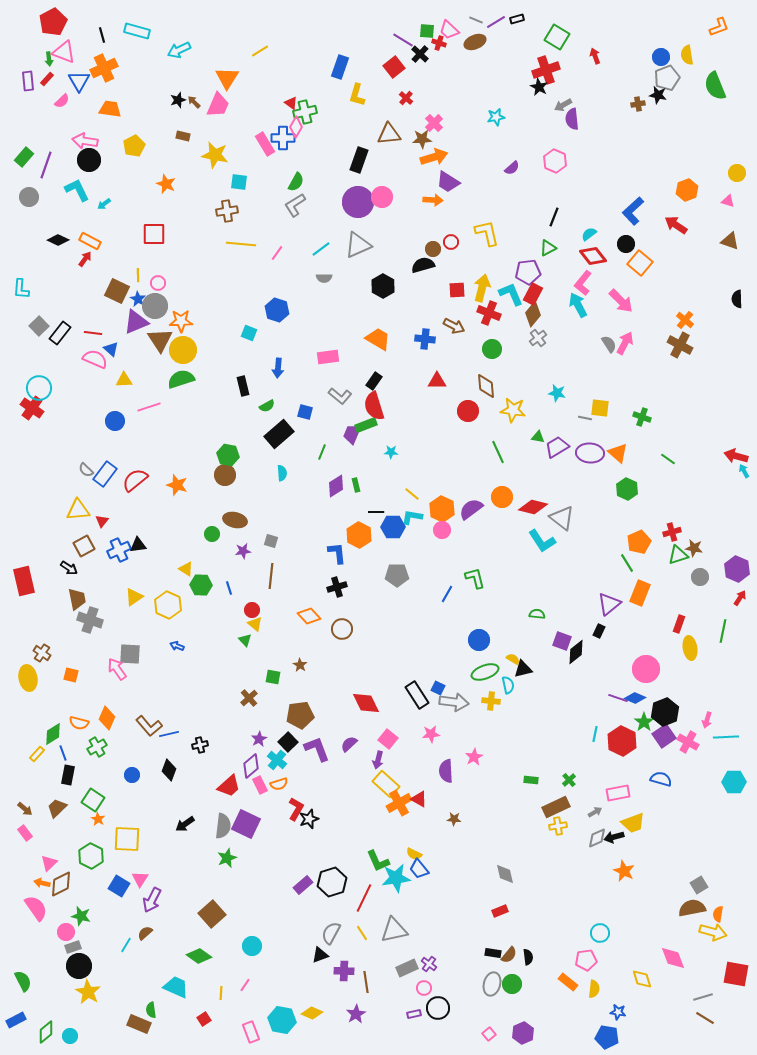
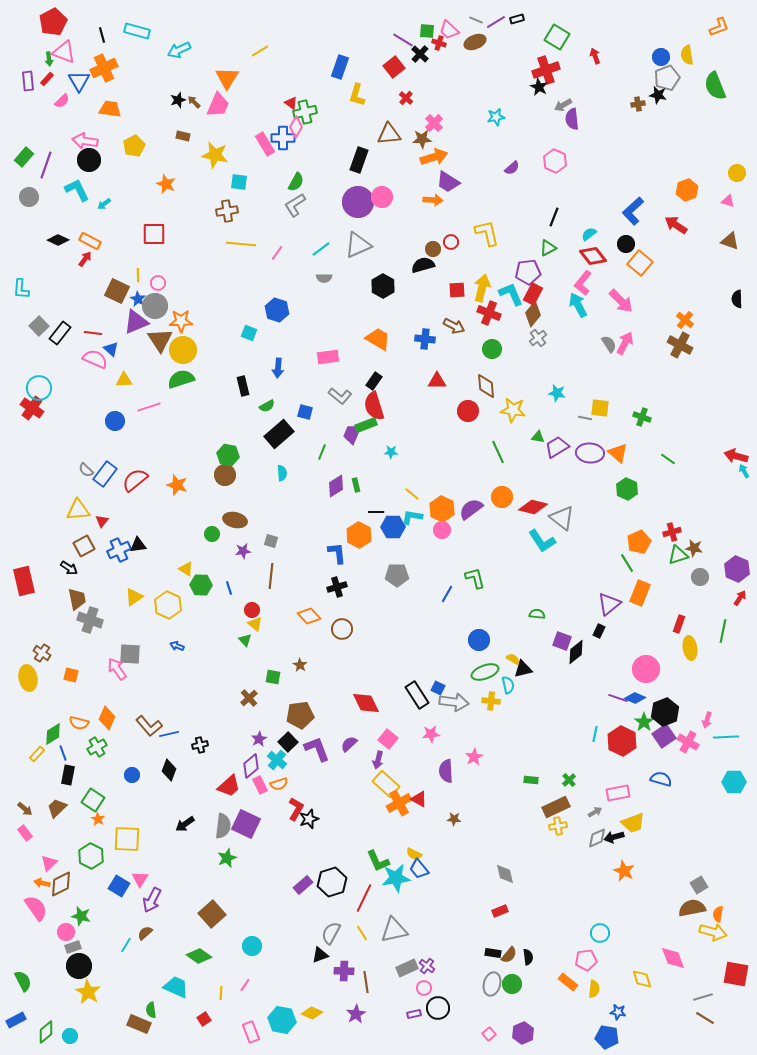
purple cross at (429, 964): moved 2 px left, 2 px down
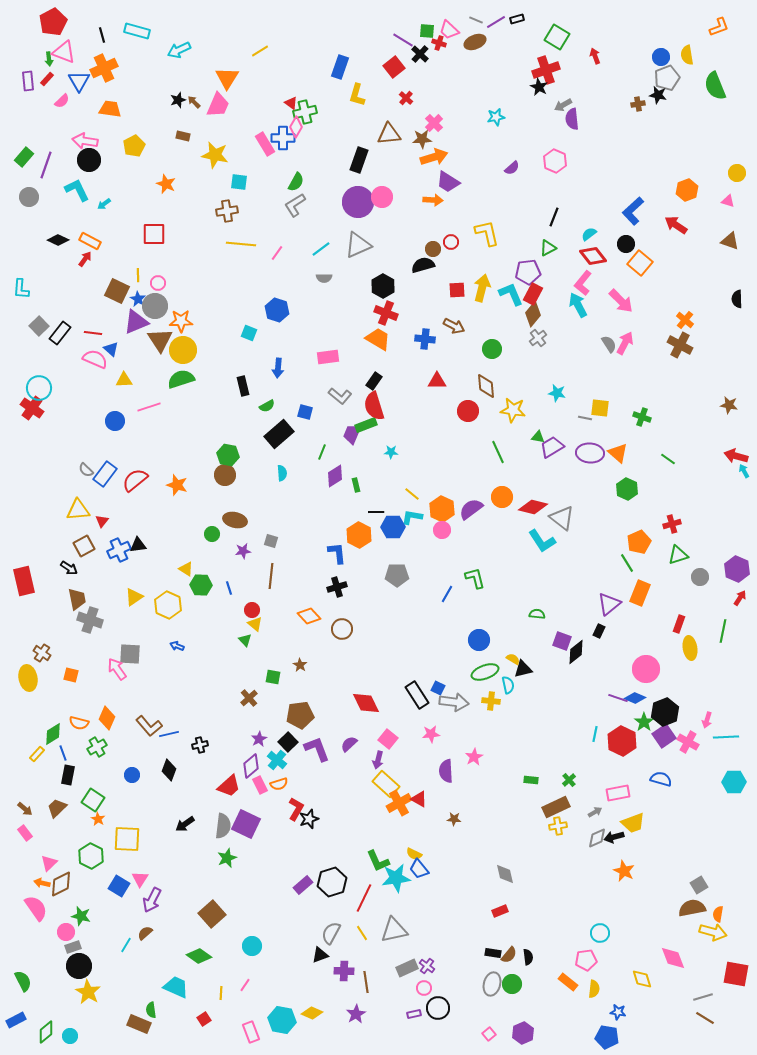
red cross at (489, 313): moved 103 px left
purple trapezoid at (557, 447): moved 5 px left
purple diamond at (336, 486): moved 1 px left, 10 px up
red cross at (672, 532): moved 8 px up
brown star at (694, 548): moved 35 px right, 143 px up
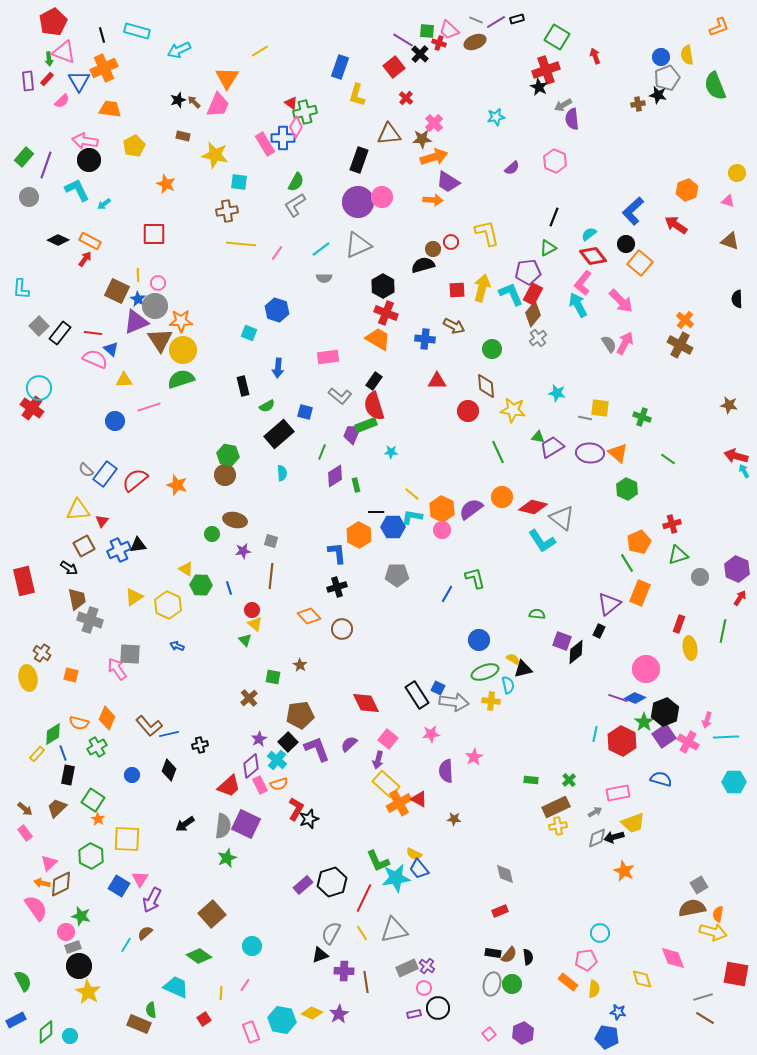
purple star at (356, 1014): moved 17 px left
